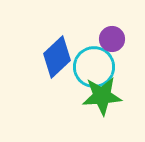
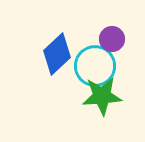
blue diamond: moved 3 px up
cyan circle: moved 1 px right, 1 px up
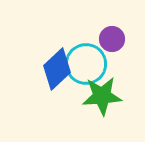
blue diamond: moved 15 px down
cyan circle: moved 9 px left, 2 px up
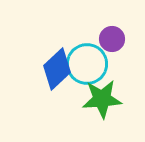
cyan circle: moved 1 px right
green star: moved 3 px down
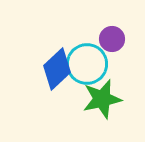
green star: rotated 9 degrees counterclockwise
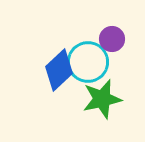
cyan circle: moved 1 px right, 2 px up
blue diamond: moved 2 px right, 1 px down
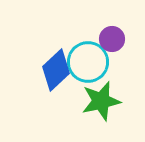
blue diamond: moved 3 px left
green star: moved 1 px left, 2 px down
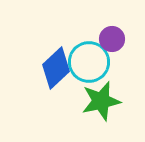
cyan circle: moved 1 px right
blue diamond: moved 2 px up
